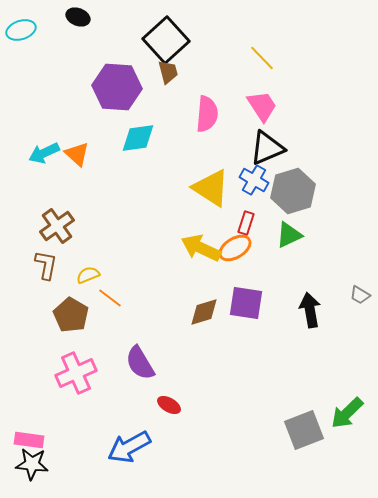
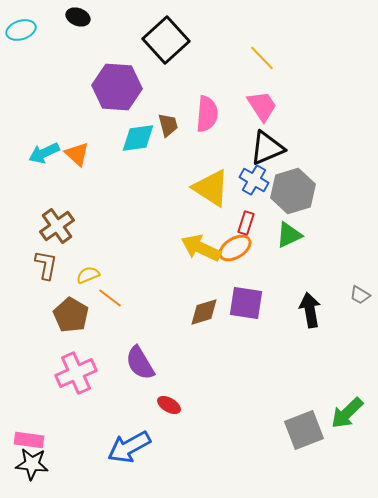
brown trapezoid: moved 53 px down
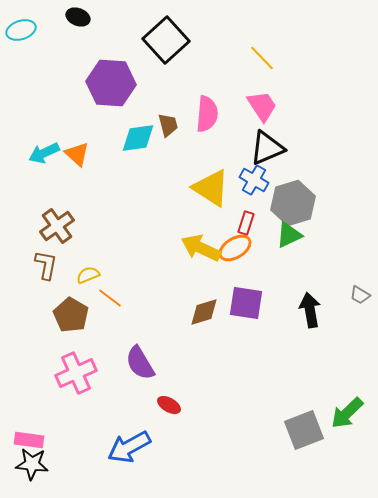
purple hexagon: moved 6 px left, 4 px up
gray hexagon: moved 12 px down
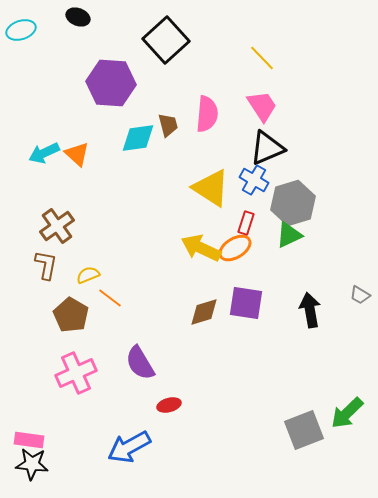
red ellipse: rotated 45 degrees counterclockwise
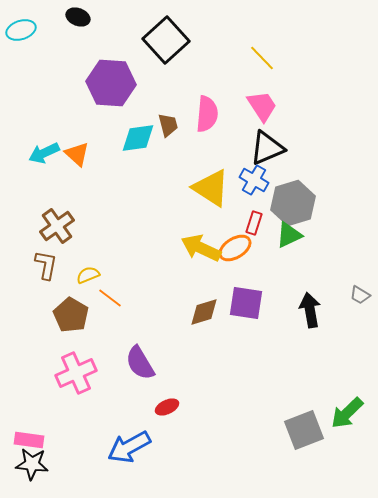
red rectangle: moved 8 px right
red ellipse: moved 2 px left, 2 px down; rotated 10 degrees counterclockwise
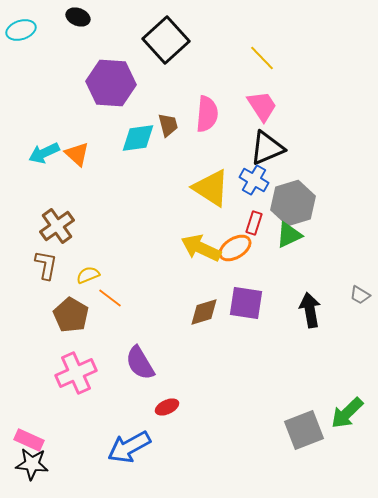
pink rectangle: rotated 16 degrees clockwise
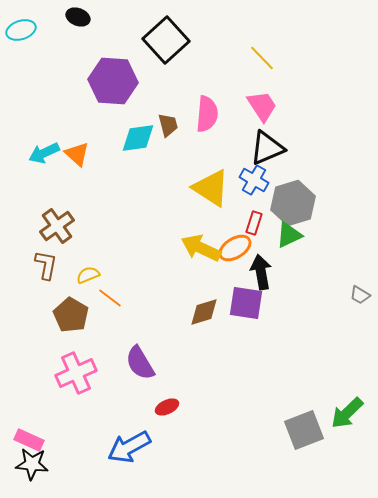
purple hexagon: moved 2 px right, 2 px up
black arrow: moved 49 px left, 38 px up
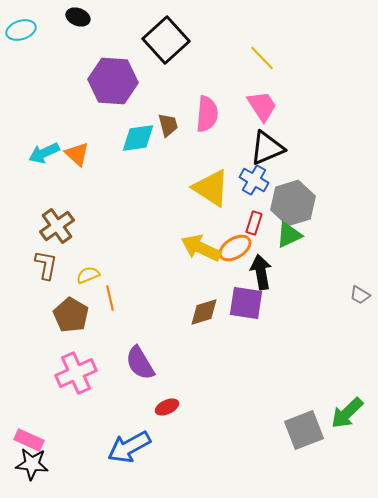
orange line: rotated 40 degrees clockwise
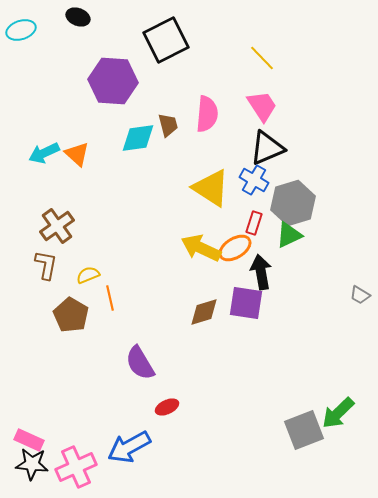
black square: rotated 15 degrees clockwise
pink cross: moved 94 px down
green arrow: moved 9 px left
